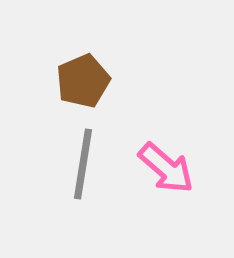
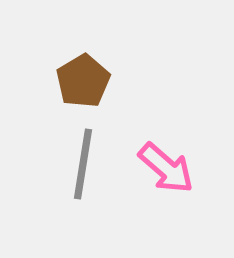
brown pentagon: rotated 8 degrees counterclockwise
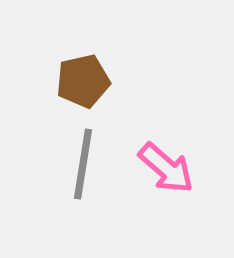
brown pentagon: rotated 18 degrees clockwise
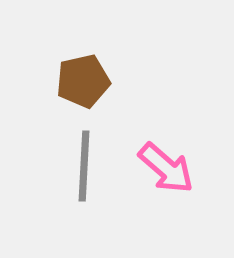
gray line: moved 1 px right, 2 px down; rotated 6 degrees counterclockwise
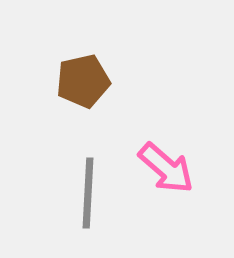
gray line: moved 4 px right, 27 px down
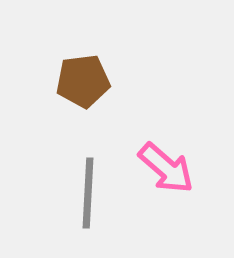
brown pentagon: rotated 6 degrees clockwise
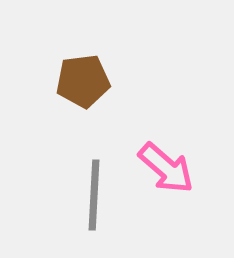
gray line: moved 6 px right, 2 px down
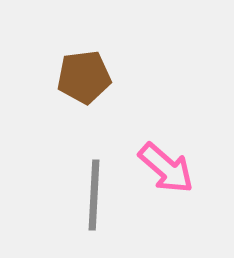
brown pentagon: moved 1 px right, 4 px up
